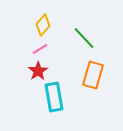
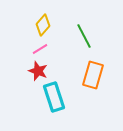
green line: moved 2 px up; rotated 15 degrees clockwise
red star: rotated 18 degrees counterclockwise
cyan rectangle: rotated 8 degrees counterclockwise
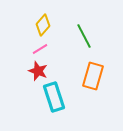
orange rectangle: moved 1 px down
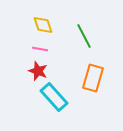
yellow diamond: rotated 60 degrees counterclockwise
pink line: rotated 42 degrees clockwise
orange rectangle: moved 2 px down
cyan rectangle: rotated 24 degrees counterclockwise
